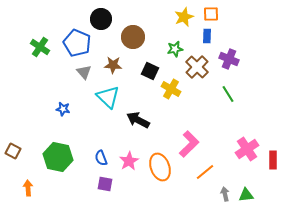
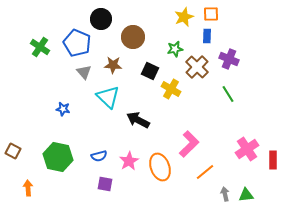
blue semicircle: moved 2 px left, 2 px up; rotated 84 degrees counterclockwise
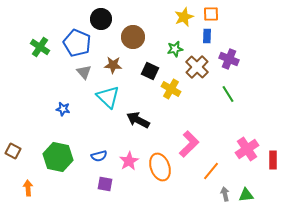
orange line: moved 6 px right, 1 px up; rotated 12 degrees counterclockwise
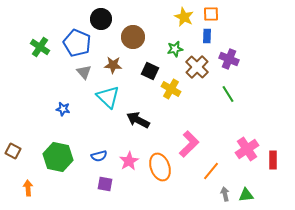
yellow star: rotated 24 degrees counterclockwise
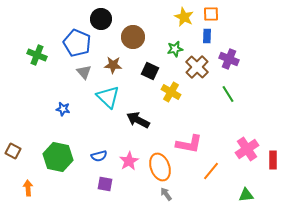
green cross: moved 3 px left, 8 px down; rotated 12 degrees counterclockwise
yellow cross: moved 3 px down
pink L-shape: rotated 56 degrees clockwise
gray arrow: moved 59 px left; rotated 24 degrees counterclockwise
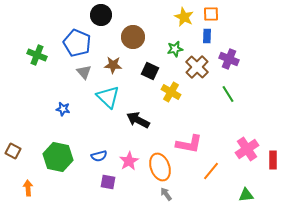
black circle: moved 4 px up
purple square: moved 3 px right, 2 px up
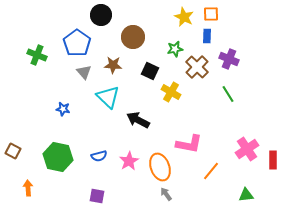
blue pentagon: rotated 12 degrees clockwise
purple square: moved 11 px left, 14 px down
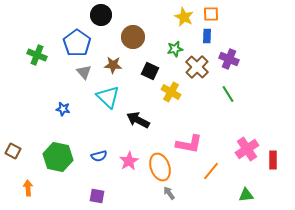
gray arrow: moved 3 px right, 1 px up
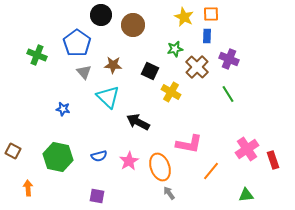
brown circle: moved 12 px up
black arrow: moved 2 px down
red rectangle: rotated 18 degrees counterclockwise
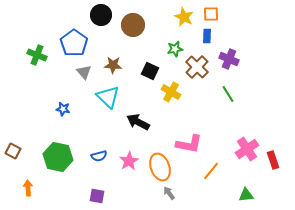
blue pentagon: moved 3 px left
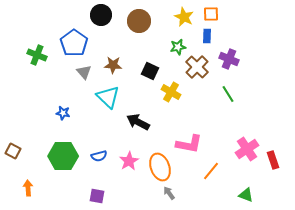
brown circle: moved 6 px right, 4 px up
green star: moved 3 px right, 2 px up
blue star: moved 4 px down
green hexagon: moved 5 px right, 1 px up; rotated 12 degrees counterclockwise
green triangle: rotated 28 degrees clockwise
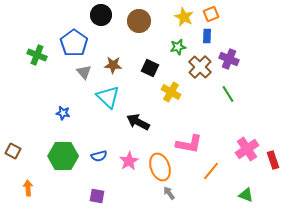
orange square: rotated 21 degrees counterclockwise
brown cross: moved 3 px right
black square: moved 3 px up
